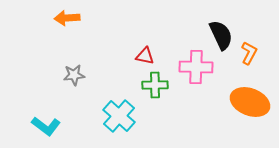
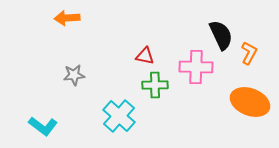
cyan L-shape: moved 3 px left
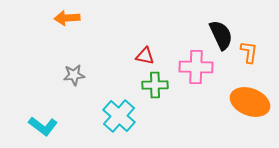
orange L-shape: moved 1 px up; rotated 20 degrees counterclockwise
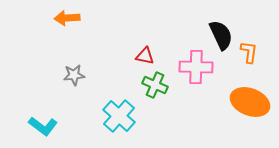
green cross: rotated 25 degrees clockwise
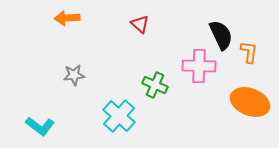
red triangle: moved 5 px left, 32 px up; rotated 30 degrees clockwise
pink cross: moved 3 px right, 1 px up
cyan L-shape: moved 3 px left
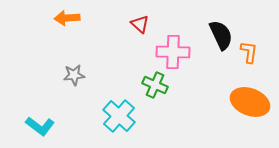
pink cross: moved 26 px left, 14 px up
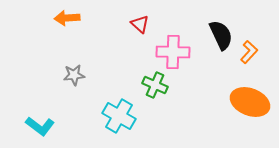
orange L-shape: rotated 35 degrees clockwise
cyan cross: rotated 12 degrees counterclockwise
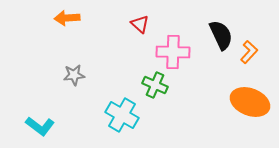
cyan cross: moved 3 px right, 1 px up
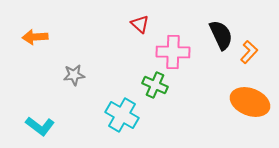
orange arrow: moved 32 px left, 19 px down
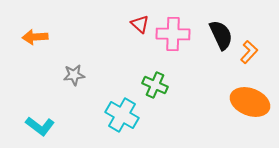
pink cross: moved 18 px up
